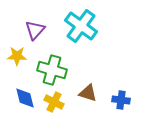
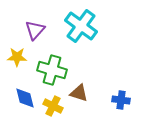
yellow star: moved 1 px down
brown triangle: moved 9 px left
yellow cross: moved 1 px left, 4 px down
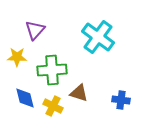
cyan cross: moved 17 px right, 11 px down
green cross: rotated 20 degrees counterclockwise
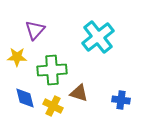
cyan cross: rotated 16 degrees clockwise
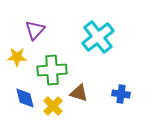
blue cross: moved 6 px up
yellow cross: rotated 18 degrees clockwise
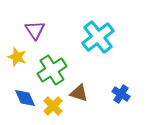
purple triangle: rotated 15 degrees counterclockwise
yellow star: rotated 18 degrees clockwise
green cross: rotated 28 degrees counterclockwise
blue cross: rotated 24 degrees clockwise
blue diamond: rotated 10 degrees counterclockwise
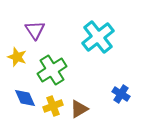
brown triangle: moved 16 px down; rotated 48 degrees counterclockwise
yellow cross: rotated 24 degrees clockwise
